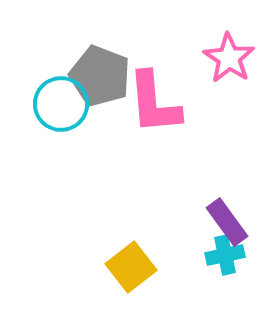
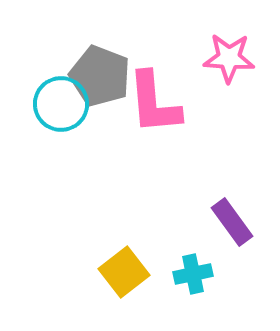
pink star: rotated 30 degrees counterclockwise
purple rectangle: moved 5 px right
cyan cross: moved 32 px left, 19 px down
yellow square: moved 7 px left, 5 px down
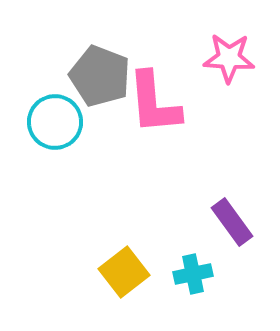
cyan circle: moved 6 px left, 18 px down
